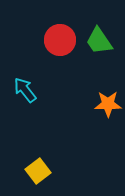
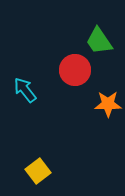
red circle: moved 15 px right, 30 px down
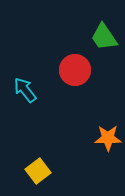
green trapezoid: moved 5 px right, 4 px up
orange star: moved 34 px down
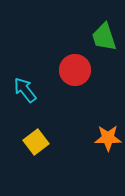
green trapezoid: rotated 16 degrees clockwise
yellow square: moved 2 px left, 29 px up
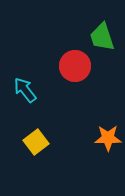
green trapezoid: moved 2 px left
red circle: moved 4 px up
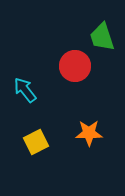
orange star: moved 19 px left, 5 px up
yellow square: rotated 10 degrees clockwise
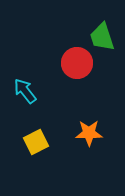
red circle: moved 2 px right, 3 px up
cyan arrow: moved 1 px down
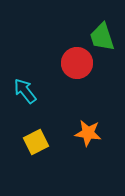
orange star: moved 1 px left; rotated 8 degrees clockwise
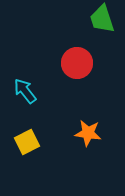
green trapezoid: moved 18 px up
yellow square: moved 9 px left
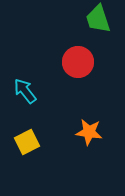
green trapezoid: moved 4 px left
red circle: moved 1 px right, 1 px up
orange star: moved 1 px right, 1 px up
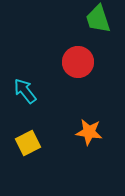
yellow square: moved 1 px right, 1 px down
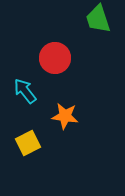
red circle: moved 23 px left, 4 px up
orange star: moved 24 px left, 16 px up
